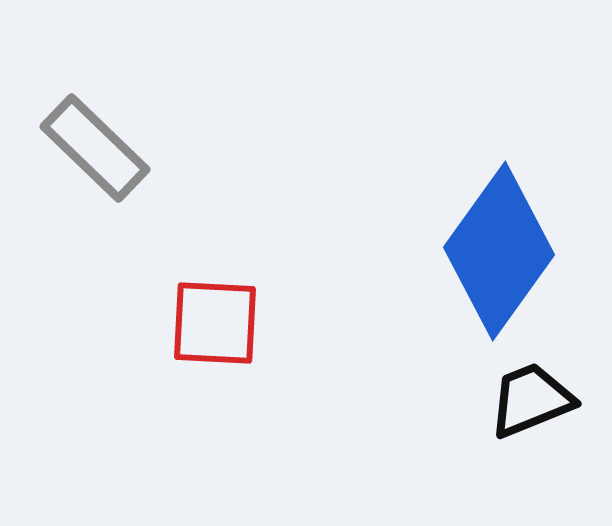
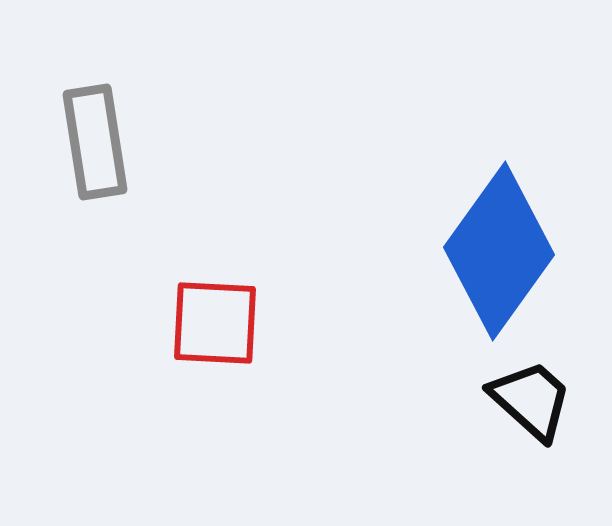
gray rectangle: moved 6 px up; rotated 37 degrees clockwise
black trapezoid: rotated 64 degrees clockwise
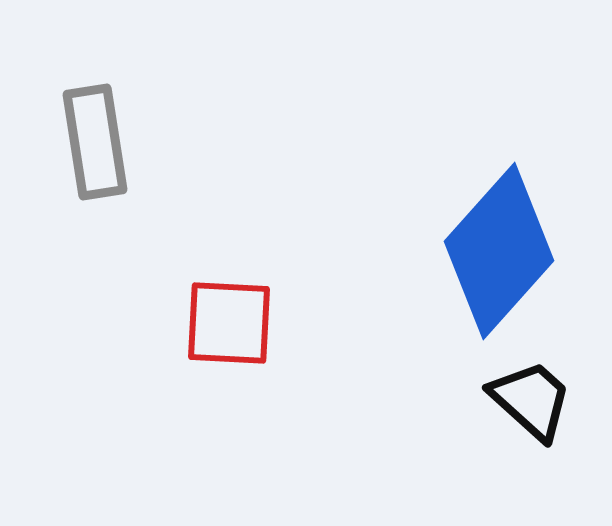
blue diamond: rotated 6 degrees clockwise
red square: moved 14 px right
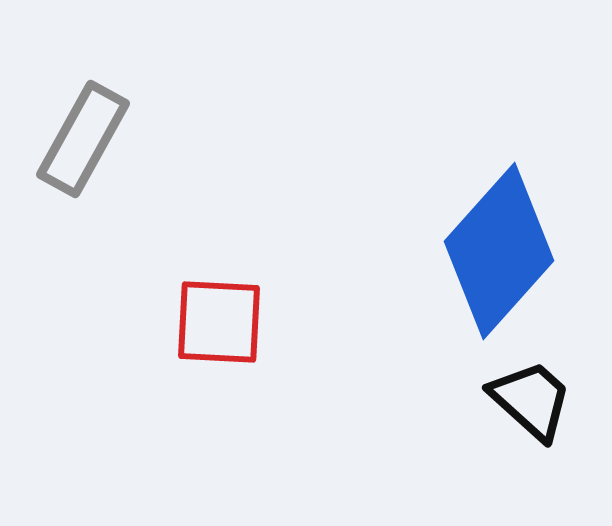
gray rectangle: moved 12 px left, 3 px up; rotated 38 degrees clockwise
red square: moved 10 px left, 1 px up
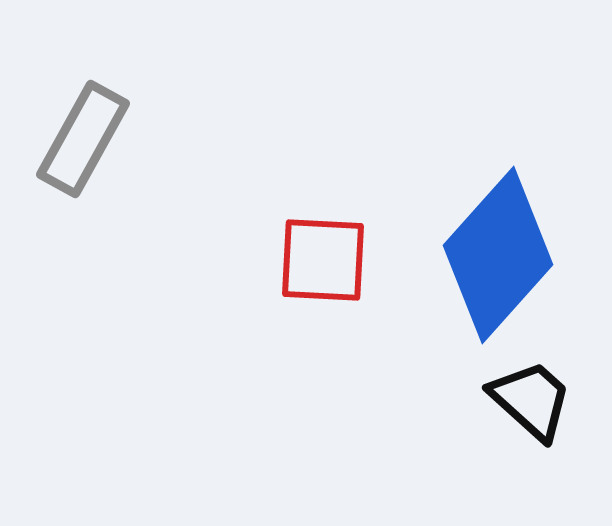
blue diamond: moved 1 px left, 4 px down
red square: moved 104 px right, 62 px up
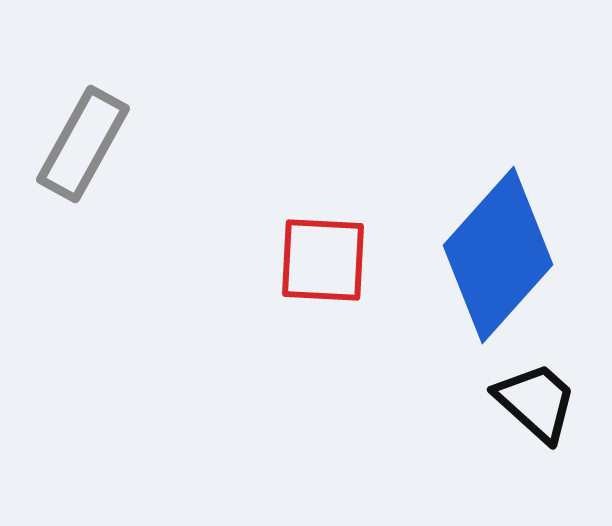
gray rectangle: moved 5 px down
black trapezoid: moved 5 px right, 2 px down
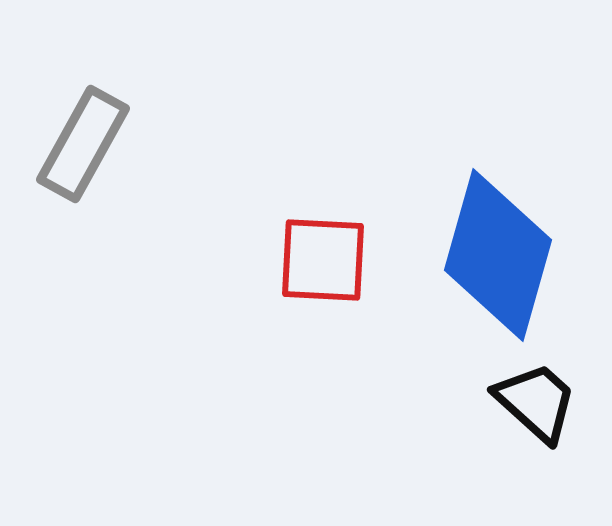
blue diamond: rotated 26 degrees counterclockwise
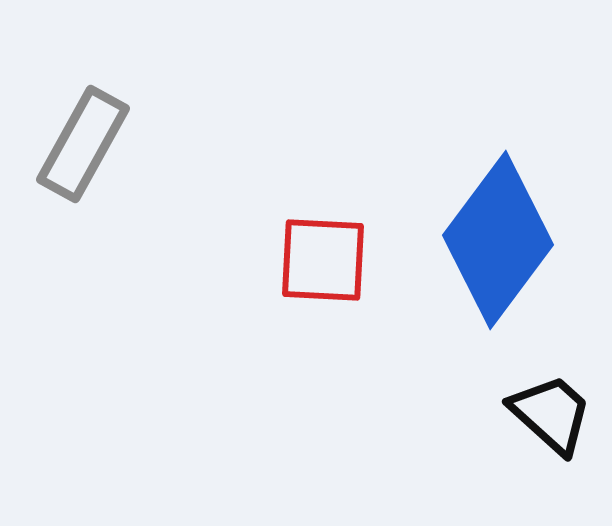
blue diamond: moved 15 px up; rotated 21 degrees clockwise
black trapezoid: moved 15 px right, 12 px down
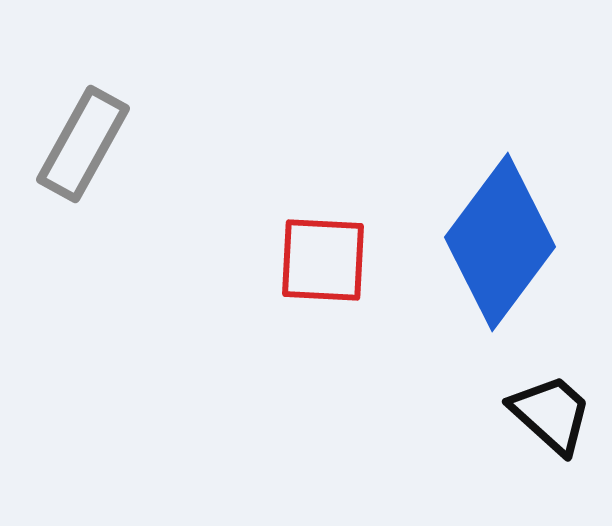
blue diamond: moved 2 px right, 2 px down
